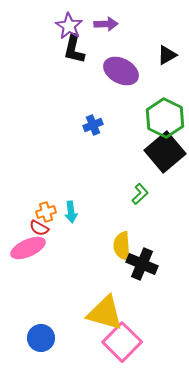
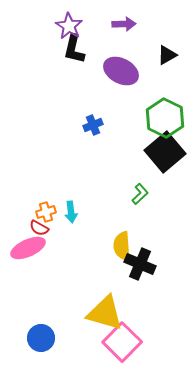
purple arrow: moved 18 px right
black cross: moved 2 px left
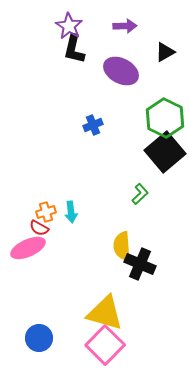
purple arrow: moved 1 px right, 2 px down
black triangle: moved 2 px left, 3 px up
blue circle: moved 2 px left
pink square: moved 17 px left, 3 px down
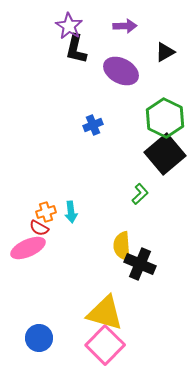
black L-shape: moved 2 px right
black square: moved 2 px down
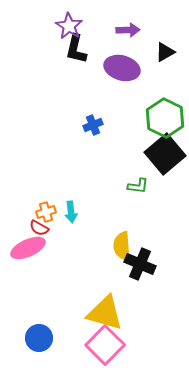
purple arrow: moved 3 px right, 4 px down
purple ellipse: moved 1 px right, 3 px up; rotated 12 degrees counterclockwise
green L-shape: moved 2 px left, 8 px up; rotated 50 degrees clockwise
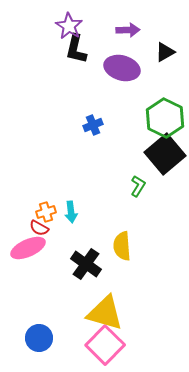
green L-shape: rotated 65 degrees counterclockwise
black cross: moved 54 px left; rotated 12 degrees clockwise
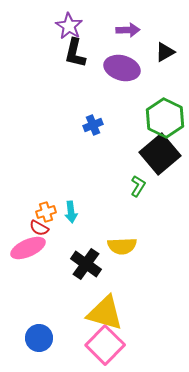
black L-shape: moved 1 px left, 4 px down
black square: moved 5 px left
yellow semicircle: rotated 88 degrees counterclockwise
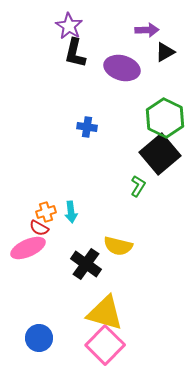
purple arrow: moved 19 px right
blue cross: moved 6 px left, 2 px down; rotated 30 degrees clockwise
yellow semicircle: moved 4 px left; rotated 16 degrees clockwise
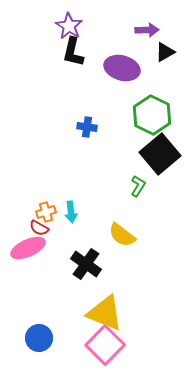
black L-shape: moved 2 px left, 1 px up
green hexagon: moved 13 px left, 3 px up
yellow semicircle: moved 4 px right, 11 px up; rotated 24 degrees clockwise
yellow triangle: rotated 6 degrees clockwise
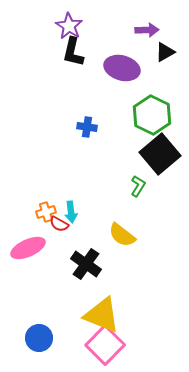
red semicircle: moved 20 px right, 4 px up
yellow triangle: moved 3 px left, 2 px down
